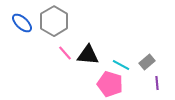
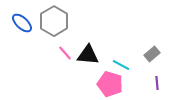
gray rectangle: moved 5 px right, 8 px up
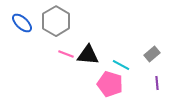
gray hexagon: moved 2 px right
pink line: moved 1 px right, 1 px down; rotated 28 degrees counterclockwise
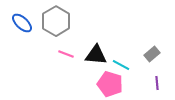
black triangle: moved 8 px right
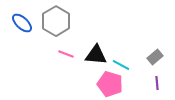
gray rectangle: moved 3 px right, 3 px down
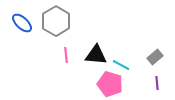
pink line: moved 1 px down; rotated 63 degrees clockwise
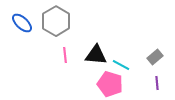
pink line: moved 1 px left
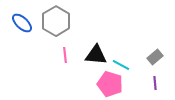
purple line: moved 2 px left
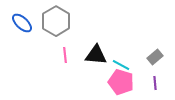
pink pentagon: moved 11 px right, 2 px up
